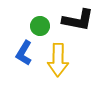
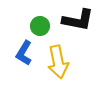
yellow arrow: moved 2 px down; rotated 12 degrees counterclockwise
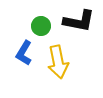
black L-shape: moved 1 px right, 1 px down
green circle: moved 1 px right
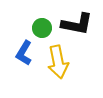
black L-shape: moved 2 px left, 3 px down
green circle: moved 1 px right, 2 px down
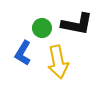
blue L-shape: moved 1 px left
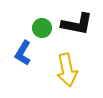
yellow arrow: moved 9 px right, 8 px down
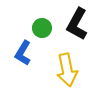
black L-shape: rotated 108 degrees clockwise
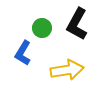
yellow arrow: rotated 88 degrees counterclockwise
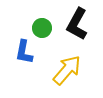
blue L-shape: moved 1 px right, 1 px up; rotated 20 degrees counterclockwise
yellow arrow: rotated 40 degrees counterclockwise
